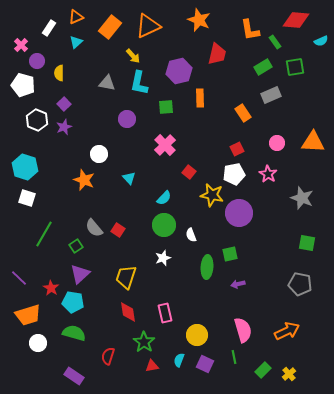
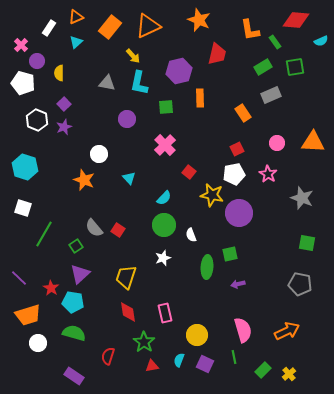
white pentagon at (23, 85): moved 2 px up
white square at (27, 198): moved 4 px left, 10 px down
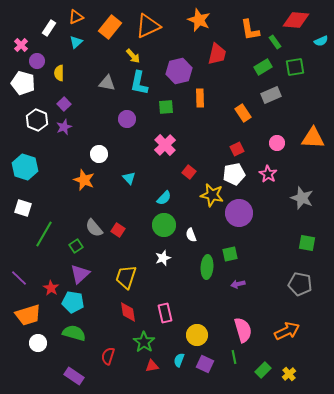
orange triangle at (313, 142): moved 4 px up
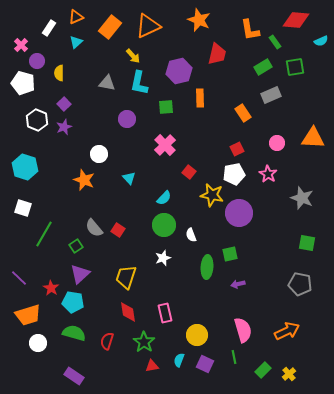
red semicircle at (108, 356): moved 1 px left, 15 px up
